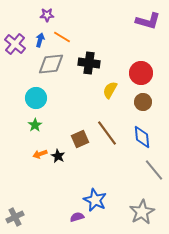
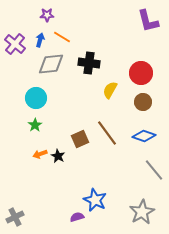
purple L-shape: rotated 60 degrees clockwise
blue diamond: moved 2 px right, 1 px up; rotated 65 degrees counterclockwise
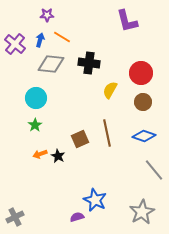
purple L-shape: moved 21 px left
gray diamond: rotated 12 degrees clockwise
brown line: rotated 24 degrees clockwise
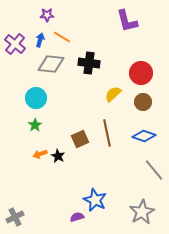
yellow semicircle: moved 3 px right, 4 px down; rotated 18 degrees clockwise
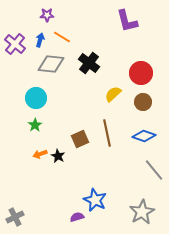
black cross: rotated 30 degrees clockwise
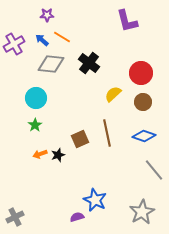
blue arrow: moved 2 px right; rotated 64 degrees counterclockwise
purple cross: moved 1 px left; rotated 20 degrees clockwise
black star: moved 1 px up; rotated 24 degrees clockwise
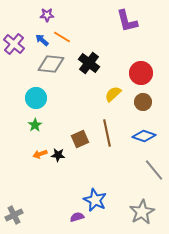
purple cross: rotated 20 degrees counterclockwise
black star: rotated 24 degrees clockwise
gray cross: moved 1 px left, 2 px up
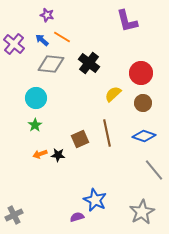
purple star: rotated 16 degrees clockwise
brown circle: moved 1 px down
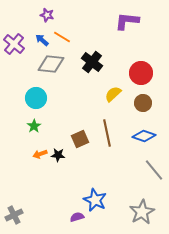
purple L-shape: rotated 110 degrees clockwise
black cross: moved 3 px right, 1 px up
green star: moved 1 px left, 1 px down
